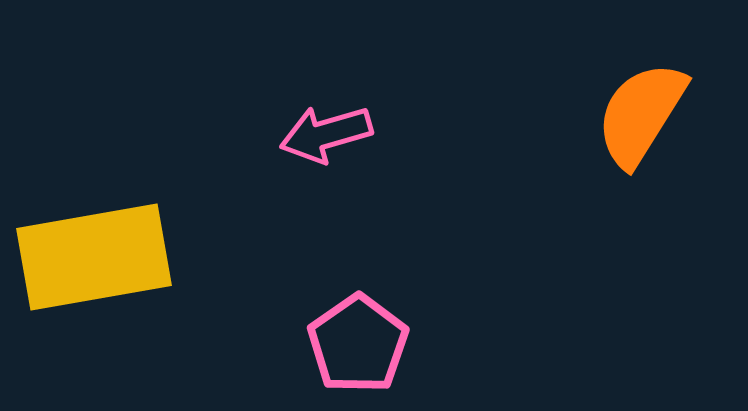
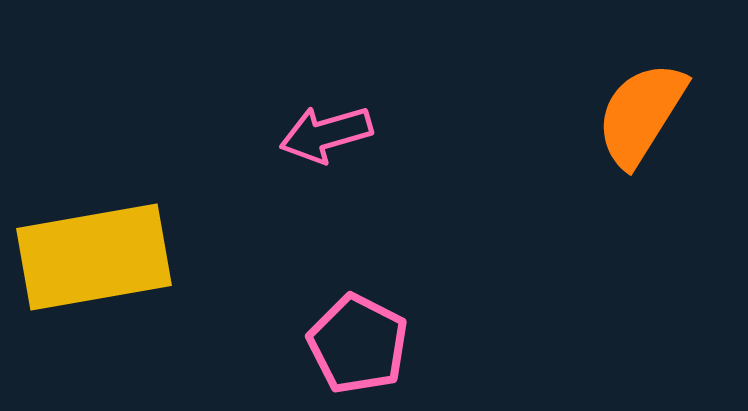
pink pentagon: rotated 10 degrees counterclockwise
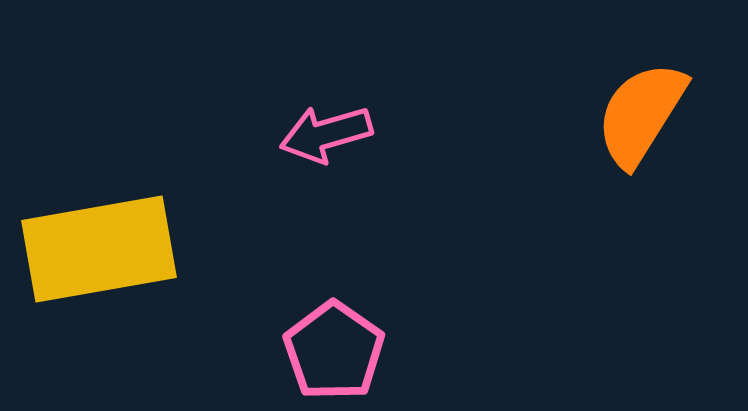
yellow rectangle: moved 5 px right, 8 px up
pink pentagon: moved 24 px left, 7 px down; rotated 8 degrees clockwise
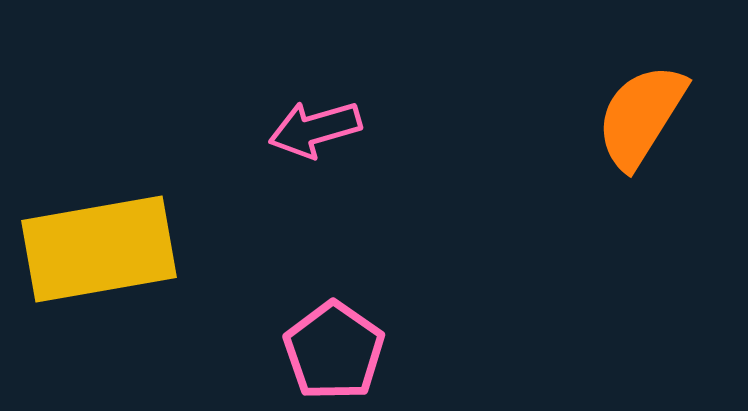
orange semicircle: moved 2 px down
pink arrow: moved 11 px left, 5 px up
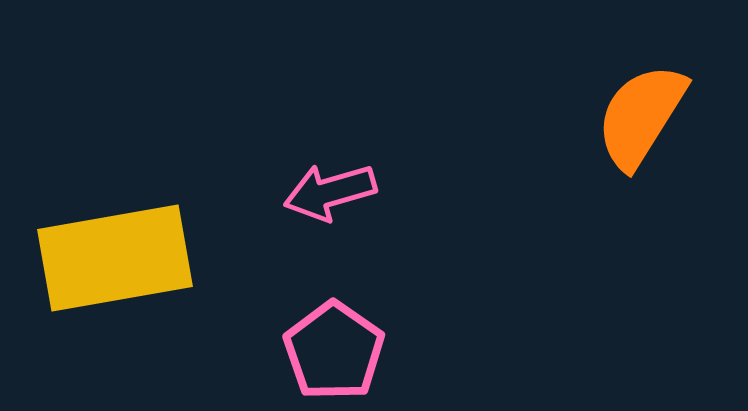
pink arrow: moved 15 px right, 63 px down
yellow rectangle: moved 16 px right, 9 px down
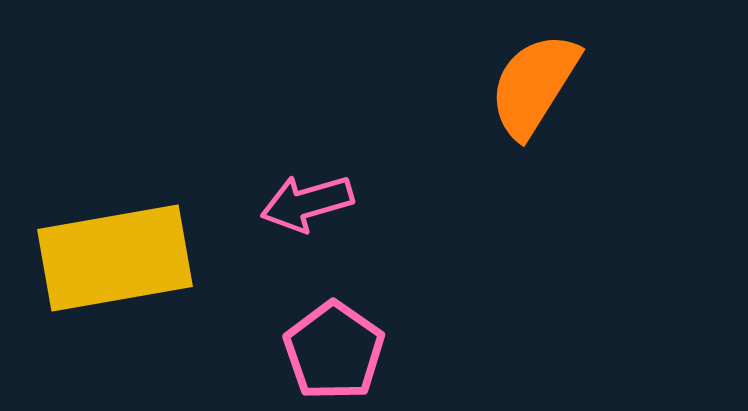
orange semicircle: moved 107 px left, 31 px up
pink arrow: moved 23 px left, 11 px down
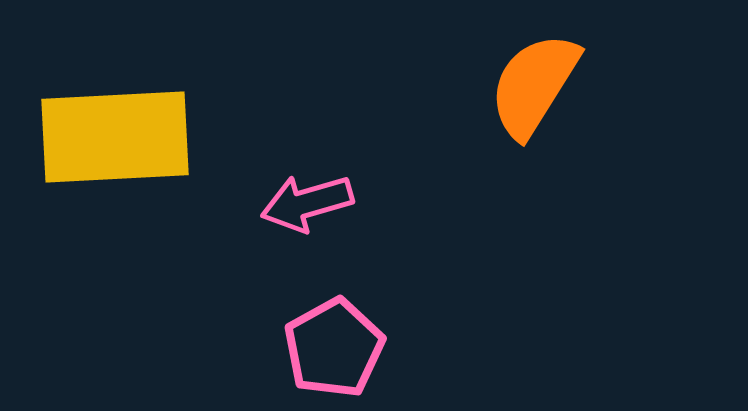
yellow rectangle: moved 121 px up; rotated 7 degrees clockwise
pink pentagon: moved 3 px up; rotated 8 degrees clockwise
